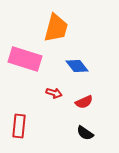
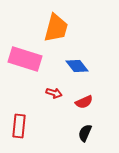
black semicircle: rotated 78 degrees clockwise
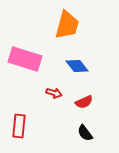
orange trapezoid: moved 11 px right, 3 px up
black semicircle: rotated 60 degrees counterclockwise
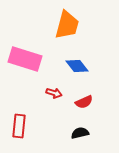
black semicircle: moved 5 px left; rotated 114 degrees clockwise
